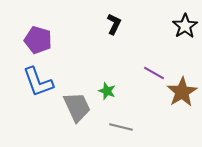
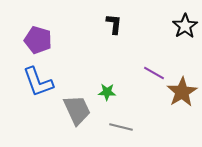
black L-shape: rotated 20 degrees counterclockwise
green star: moved 1 px down; rotated 18 degrees counterclockwise
gray trapezoid: moved 3 px down
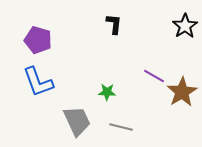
purple line: moved 3 px down
gray trapezoid: moved 11 px down
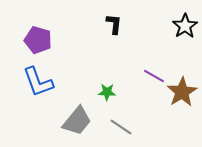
gray trapezoid: rotated 64 degrees clockwise
gray line: rotated 20 degrees clockwise
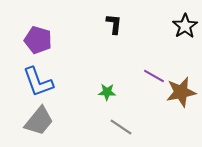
brown star: moved 1 px left; rotated 20 degrees clockwise
gray trapezoid: moved 38 px left
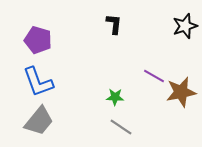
black star: rotated 15 degrees clockwise
green star: moved 8 px right, 5 px down
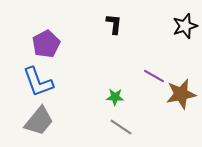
purple pentagon: moved 8 px right, 4 px down; rotated 28 degrees clockwise
brown star: moved 2 px down
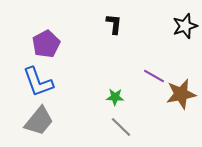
gray line: rotated 10 degrees clockwise
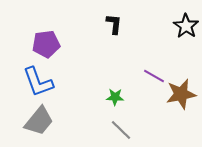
black star: moved 1 px right; rotated 20 degrees counterclockwise
purple pentagon: rotated 20 degrees clockwise
gray line: moved 3 px down
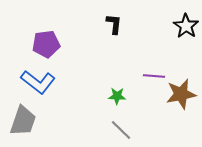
purple line: rotated 25 degrees counterclockwise
blue L-shape: rotated 32 degrees counterclockwise
green star: moved 2 px right, 1 px up
gray trapezoid: moved 16 px left; rotated 20 degrees counterclockwise
